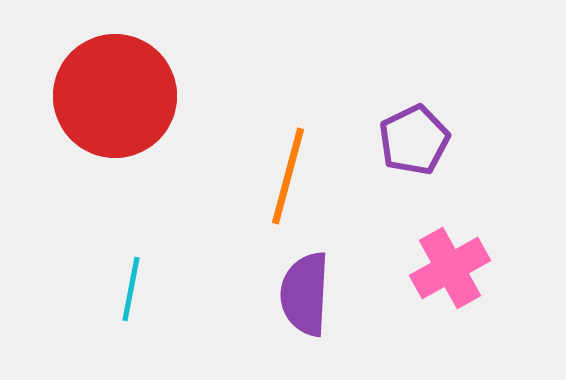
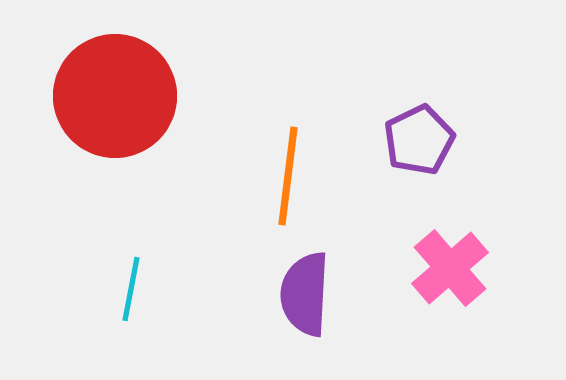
purple pentagon: moved 5 px right
orange line: rotated 8 degrees counterclockwise
pink cross: rotated 12 degrees counterclockwise
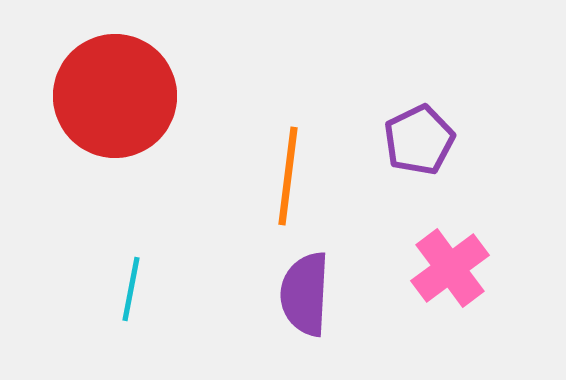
pink cross: rotated 4 degrees clockwise
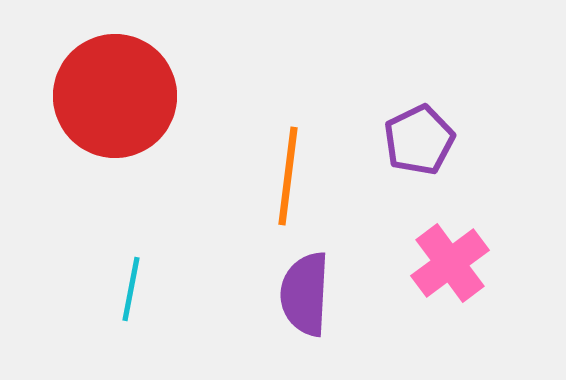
pink cross: moved 5 px up
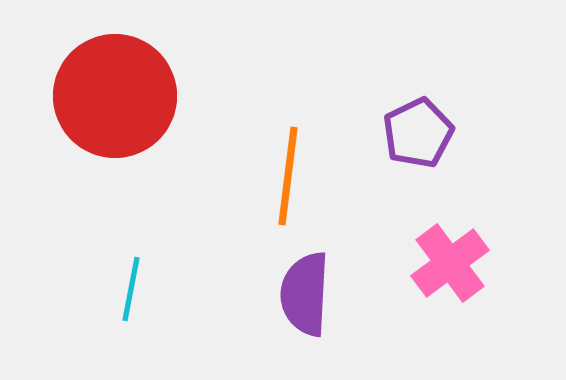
purple pentagon: moved 1 px left, 7 px up
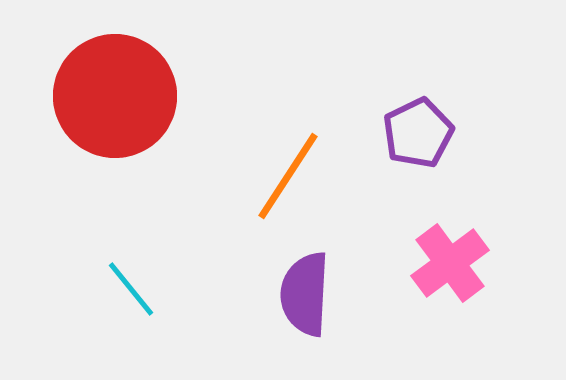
orange line: rotated 26 degrees clockwise
cyan line: rotated 50 degrees counterclockwise
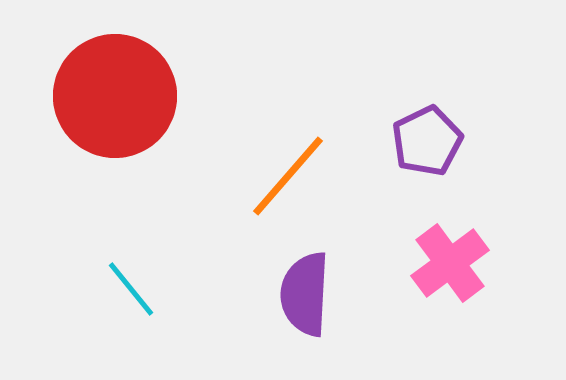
purple pentagon: moved 9 px right, 8 px down
orange line: rotated 8 degrees clockwise
